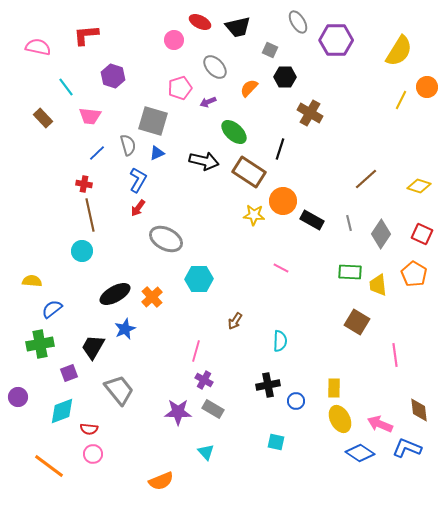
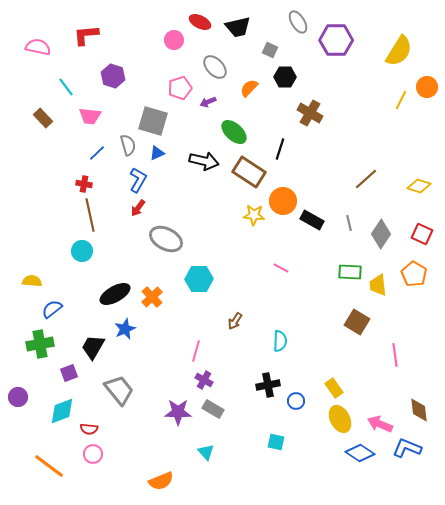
yellow rectangle at (334, 388): rotated 36 degrees counterclockwise
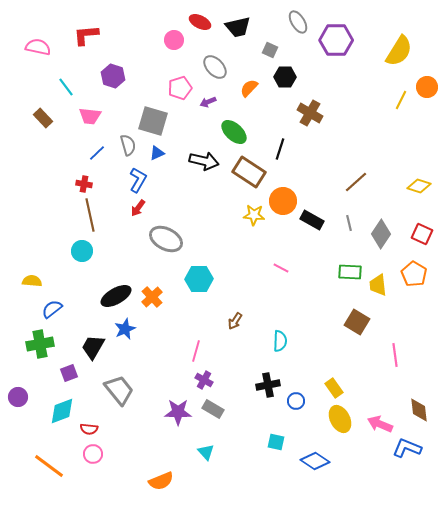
brown line at (366, 179): moved 10 px left, 3 px down
black ellipse at (115, 294): moved 1 px right, 2 px down
blue diamond at (360, 453): moved 45 px left, 8 px down
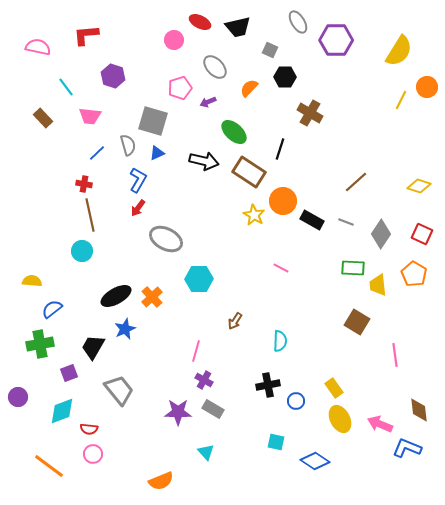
yellow star at (254, 215): rotated 25 degrees clockwise
gray line at (349, 223): moved 3 px left, 1 px up; rotated 56 degrees counterclockwise
green rectangle at (350, 272): moved 3 px right, 4 px up
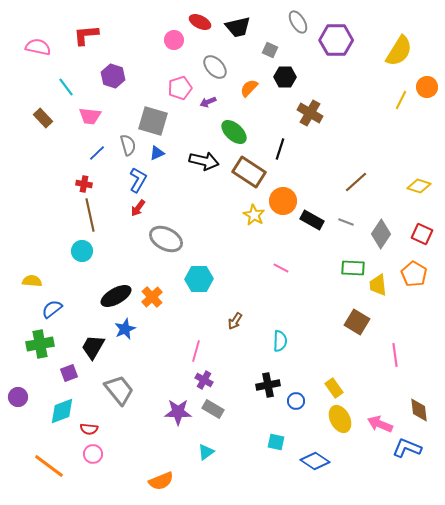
cyan triangle at (206, 452): rotated 36 degrees clockwise
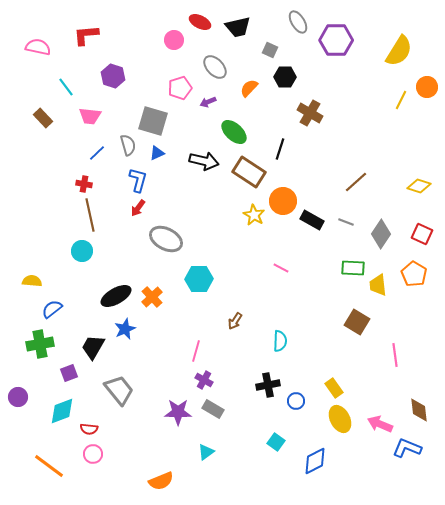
blue L-shape at (138, 180): rotated 15 degrees counterclockwise
cyan square at (276, 442): rotated 24 degrees clockwise
blue diamond at (315, 461): rotated 60 degrees counterclockwise
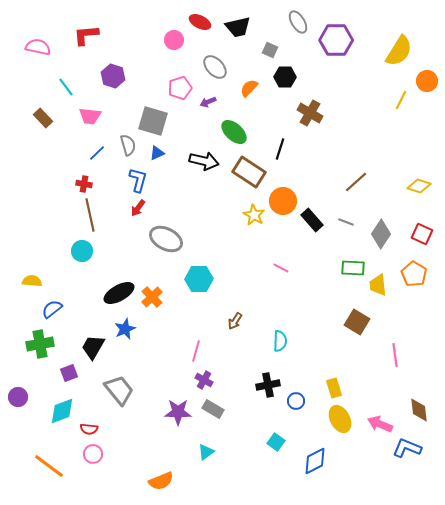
orange circle at (427, 87): moved 6 px up
black rectangle at (312, 220): rotated 20 degrees clockwise
black ellipse at (116, 296): moved 3 px right, 3 px up
yellow rectangle at (334, 388): rotated 18 degrees clockwise
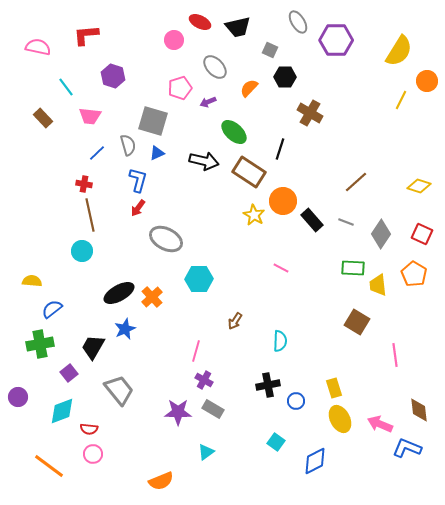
purple square at (69, 373): rotated 18 degrees counterclockwise
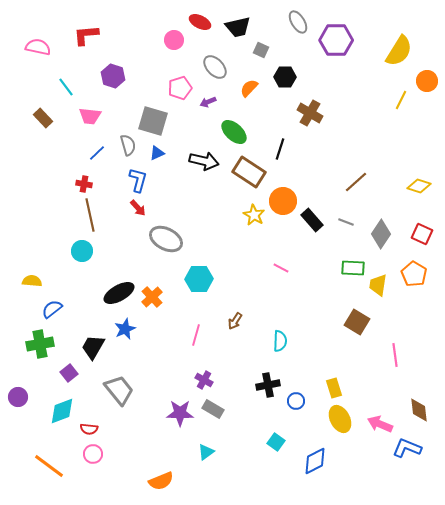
gray square at (270, 50): moved 9 px left
red arrow at (138, 208): rotated 78 degrees counterclockwise
yellow trapezoid at (378, 285): rotated 15 degrees clockwise
pink line at (196, 351): moved 16 px up
purple star at (178, 412): moved 2 px right, 1 px down
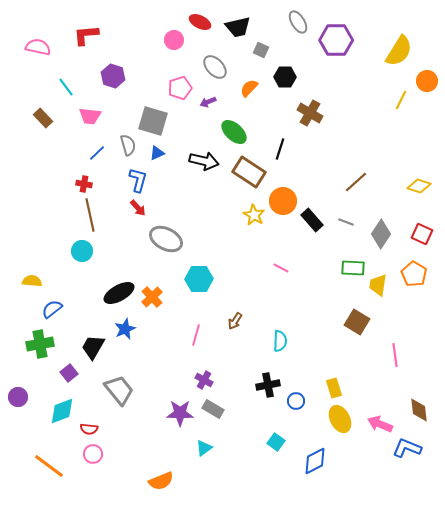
cyan triangle at (206, 452): moved 2 px left, 4 px up
